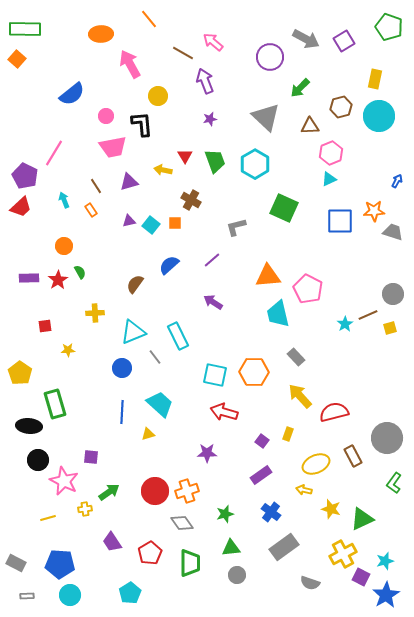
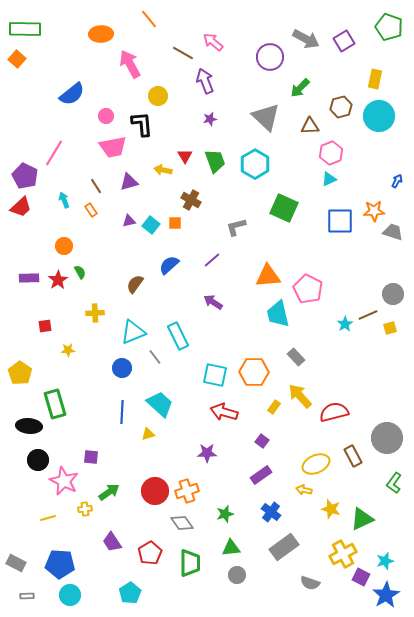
yellow rectangle at (288, 434): moved 14 px left, 27 px up; rotated 16 degrees clockwise
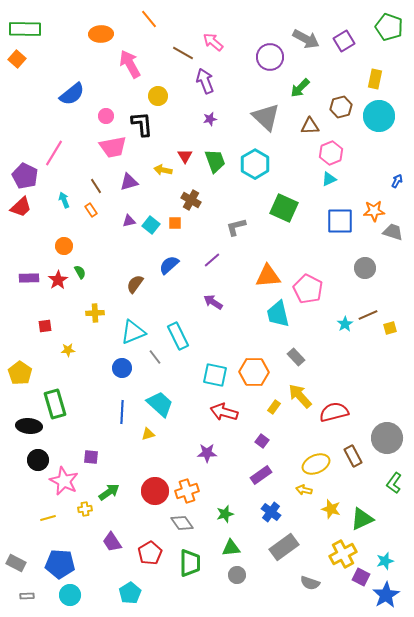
gray circle at (393, 294): moved 28 px left, 26 px up
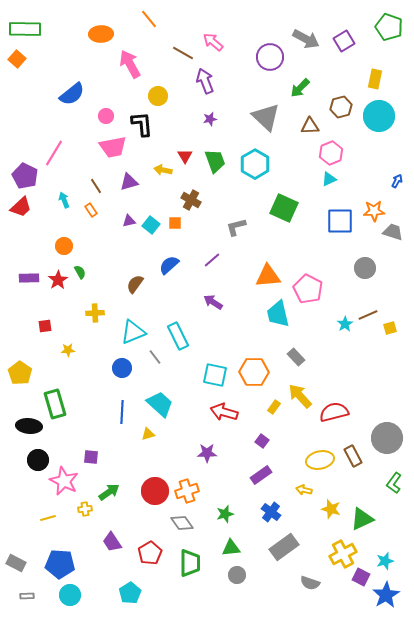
yellow ellipse at (316, 464): moved 4 px right, 4 px up; rotated 12 degrees clockwise
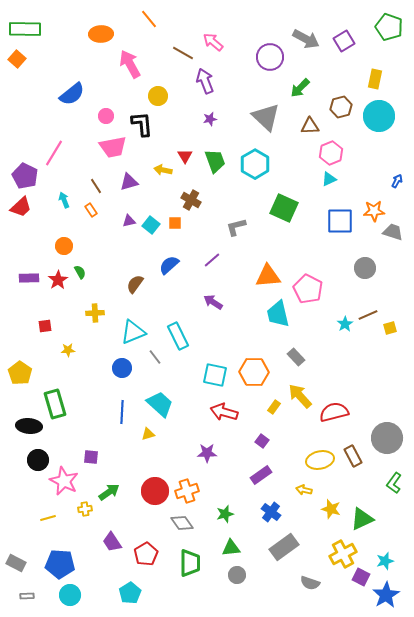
red pentagon at (150, 553): moved 4 px left, 1 px down
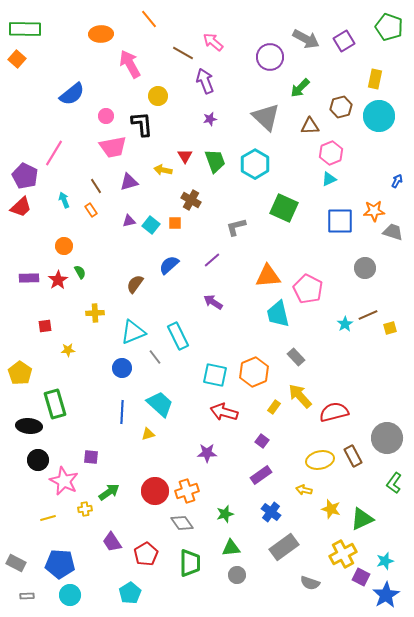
orange hexagon at (254, 372): rotated 24 degrees counterclockwise
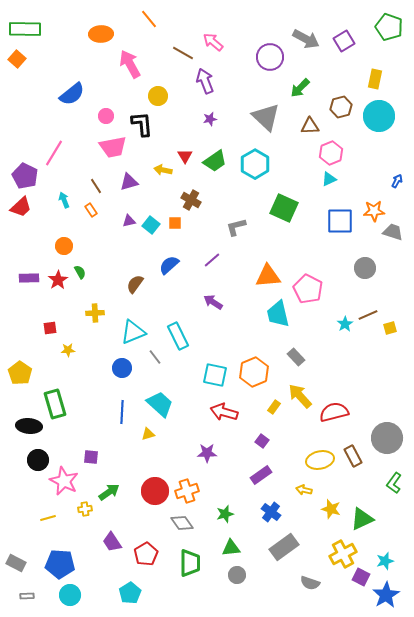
green trapezoid at (215, 161): rotated 75 degrees clockwise
red square at (45, 326): moved 5 px right, 2 px down
